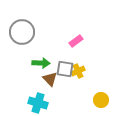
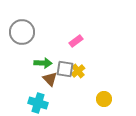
green arrow: moved 2 px right
yellow cross: rotated 16 degrees counterclockwise
yellow circle: moved 3 px right, 1 px up
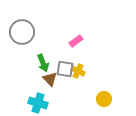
green arrow: rotated 66 degrees clockwise
yellow cross: rotated 24 degrees counterclockwise
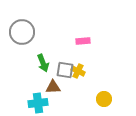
pink rectangle: moved 7 px right; rotated 32 degrees clockwise
gray square: moved 1 px down
brown triangle: moved 3 px right, 8 px down; rotated 49 degrees counterclockwise
cyan cross: rotated 24 degrees counterclockwise
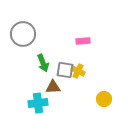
gray circle: moved 1 px right, 2 px down
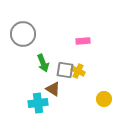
brown triangle: moved 2 px down; rotated 35 degrees clockwise
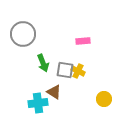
brown triangle: moved 1 px right, 3 px down
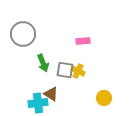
brown triangle: moved 3 px left, 2 px down
yellow circle: moved 1 px up
